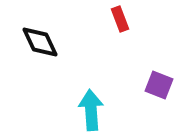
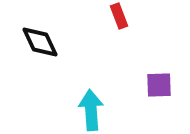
red rectangle: moved 1 px left, 3 px up
purple square: rotated 24 degrees counterclockwise
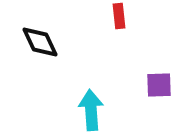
red rectangle: rotated 15 degrees clockwise
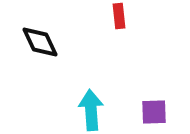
purple square: moved 5 px left, 27 px down
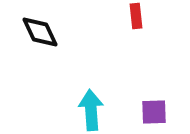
red rectangle: moved 17 px right
black diamond: moved 10 px up
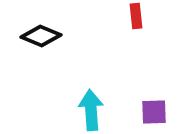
black diamond: moved 1 px right, 4 px down; rotated 42 degrees counterclockwise
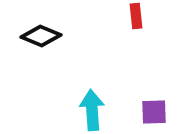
cyan arrow: moved 1 px right
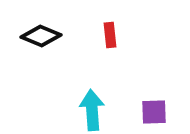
red rectangle: moved 26 px left, 19 px down
